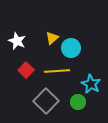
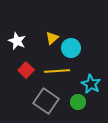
gray square: rotated 10 degrees counterclockwise
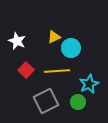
yellow triangle: moved 2 px right, 1 px up; rotated 16 degrees clockwise
cyan star: moved 2 px left; rotated 18 degrees clockwise
gray square: rotated 30 degrees clockwise
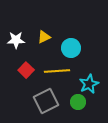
yellow triangle: moved 10 px left
white star: moved 1 px left, 1 px up; rotated 24 degrees counterclockwise
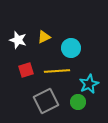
white star: moved 2 px right; rotated 18 degrees clockwise
red square: rotated 28 degrees clockwise
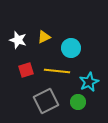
yellow line: rotated 10 degrees clockwise
cyan star: moved 2 px up
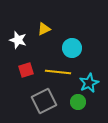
yellow triangle: moved 8 px up
cyan circle: moved 1 px right
yellow line: moved 1 px right, 1 px down
cyan star: moved 1 px down
gray square: moved 2 px left
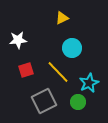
yellow triangle: moved 18 px right, 11 px up
white star: rotated 24 degrees counterclockwise
yellow line: rotated 40 degrees clockwise
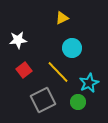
red square: moved 2 px left; rotated 21 degrees counterclockwise
gray square: moved 1 px left, 1 px up
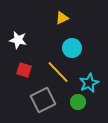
white star: rotated 18 degrees clockwise
red square: rotated 35 degrees counterclockwise
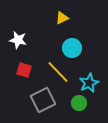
green circle: moved 1 px right, 1 px down
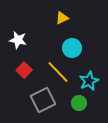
red square: rotated 28 degrees clockwise
cyan star: moved 2 px up
